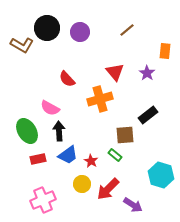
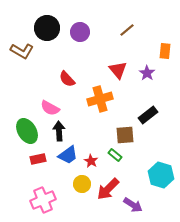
brown L-shape: moved 6 px down
red triangle: moved 3 px right, 2 px up
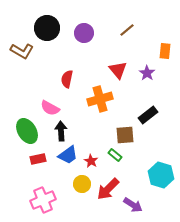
purple circle: moved 4 px right, 1 px down
red semicircle: rotated 54 degrees clockwise
black arrow: moved 2 px right
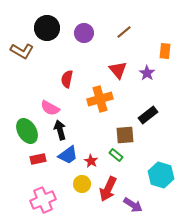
brown line: moved 3 px left, 2 px down
black arrow: moved 1 px left, 1 px up; rotated 12 degrees counterclockwise
green rectangle: moved 1 px right
red arrow: rotated 20 degrees counterclockwise
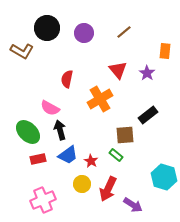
orange cross: rotated 15 degrees counterclockwise
green ellipse: moved 1 px right, 1 px down; rotated 15 degrees counterclockwise
cyan hexagon: moved 3 px right, 2 px down
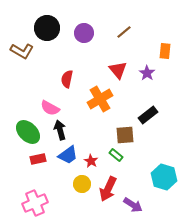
pink cross: moved 8 px left, 3 px down
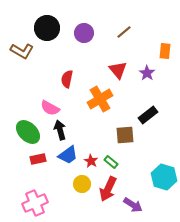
green rectangle: moved 5 px left, 7 px down
